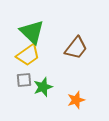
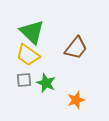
yellow trapezoid: rotated 70 degrees clockwise
green star: moved 3 px right, 4 px up; rotated 30 degrees counterclockwise
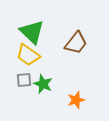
brown trapezoid: moved 5 px up
green star: moved 3 px left, 1 px down
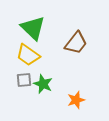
green triangle: moved 1 px right, 4 px up
